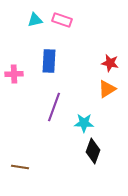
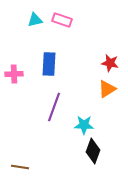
blue rectangle: moved 3 px down
cyan star: moved 2 px down
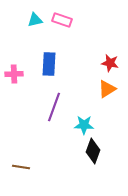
brown line: moved 1 px right
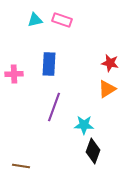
brown line: moved 1 px up
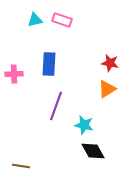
purple line: moved 2 px right, 1 px up
cyan star: rotated 12 degrees clockwise
black diamond: rotated 50 degrees counterclockwise
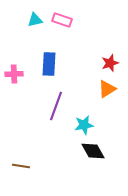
red star: rotated 30 degrees counterclockwise
cyan star: rotated 24 degrees counterclockwise
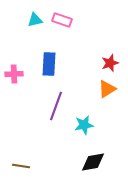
black diamond: moved 11 px down; rotated 70 degrees counterclockwise
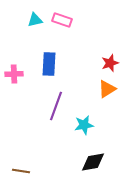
brown line: moved 5 px down
